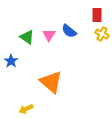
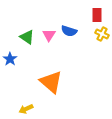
blue semicircle: rotated 21 degrees counterclockwise
blue star: moved 1 px left, 2 px up
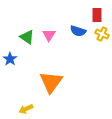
blue semicircle: moved 9 px right
orange triangle: rotated 25 degrees clockwise
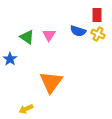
yellow cross: moved 4 px left
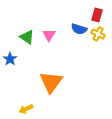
red rectangle: rotated 16 degrees clockwise
blue semicircle: moved 1 px right, 2 px up
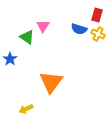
pink triangle: moved 6 px left, 9 px up
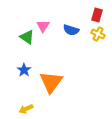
blue semicircle: moved 8 px left, 1 px down
blue star: moved 14 px right, 11 px down
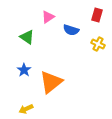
pink triangle: moved 5 px right, 9 px up; rotated 24 degrees clockwise
yellow cross: moved 10 px down
orange triangle: rotated 15 degrees clockwise
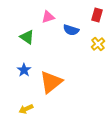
pink triangle: rotated 16 degrees clockwise
yellow cross: rotated 24 degrees clockwise
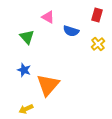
pink triangle: rotated 48 degrees clockwise
blue semicircle: moved 1 px down
green triangle: rotated 14 degrees clockwise
blue star: rotated 16 degrees counterclockwise
orange triangle: moved 3 px left, 3 px down; rotated 10 degrees counterclockwise
